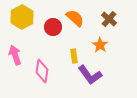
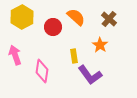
orange semicircle: moved 1 px right, 1 px up
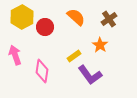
brown cross: rotated 14 degrees clockwise
red circle: moved 8 px left
yellow rectangle: rotated 64 degrees clockwise
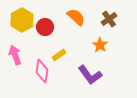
yellow hexagon: moved 3 px down
yellow rectangle: moved 15 px left, 1 px up
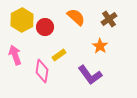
orange star: moved 1 px down
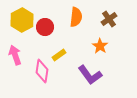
orange semicircle: rotated 54 degrees clockwise
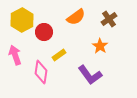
orange semicircle: rotated 48 degrees clockwise
red circle: moved 1 px left, 5 px down
pink diamond: moved 1 px left, 1 px down
